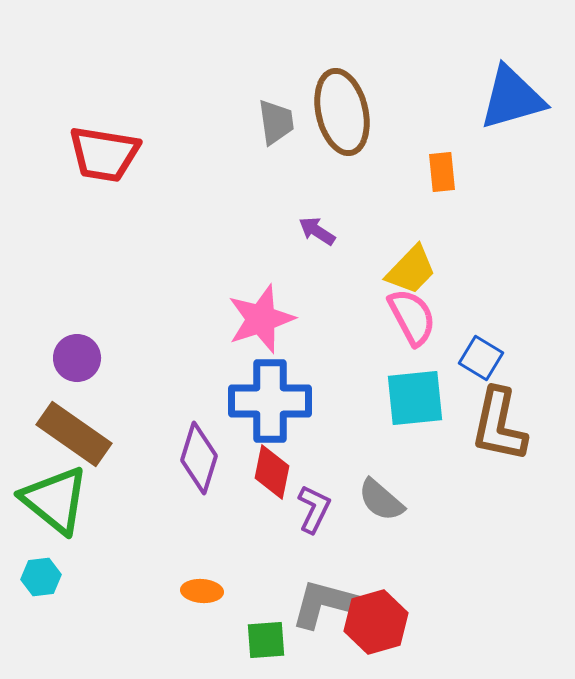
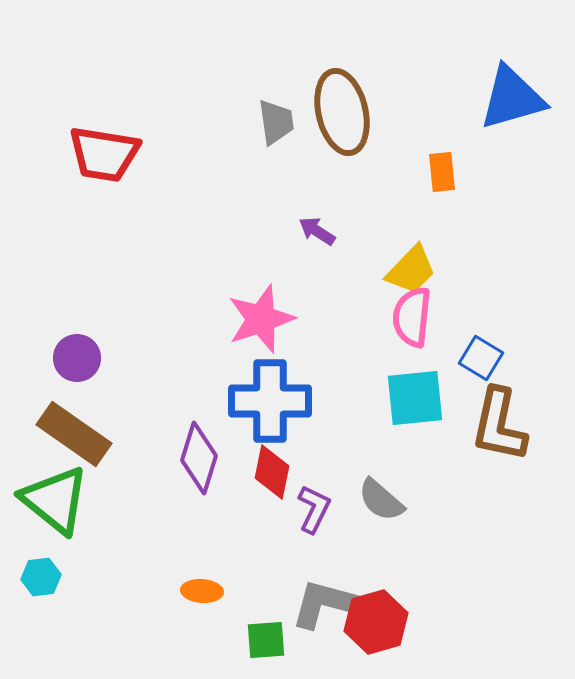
pink semicircle: rotated 146 degrees counterclockwise
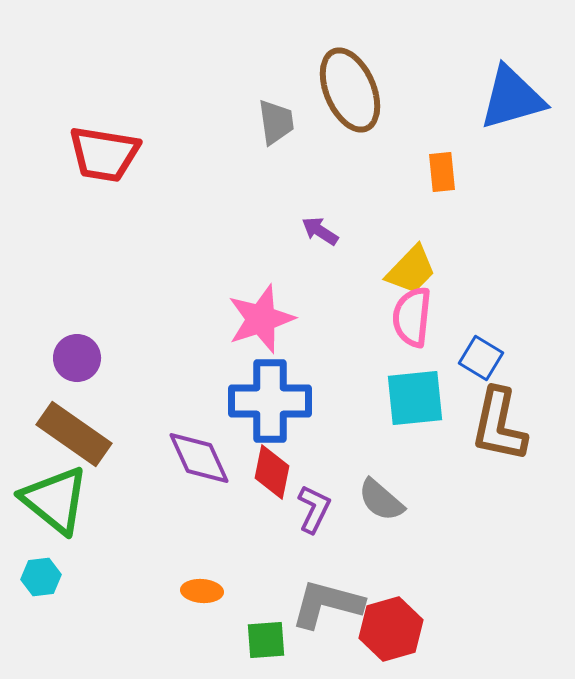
brown ellipse: moved 8 px right, 22 px up; rotated 10 degrees counterclockwise
purple arrow: moved 3 px right
purple diamond: rotated 42 degrees counterclockwise
red hexagon: moved 15 px right, 7 px down
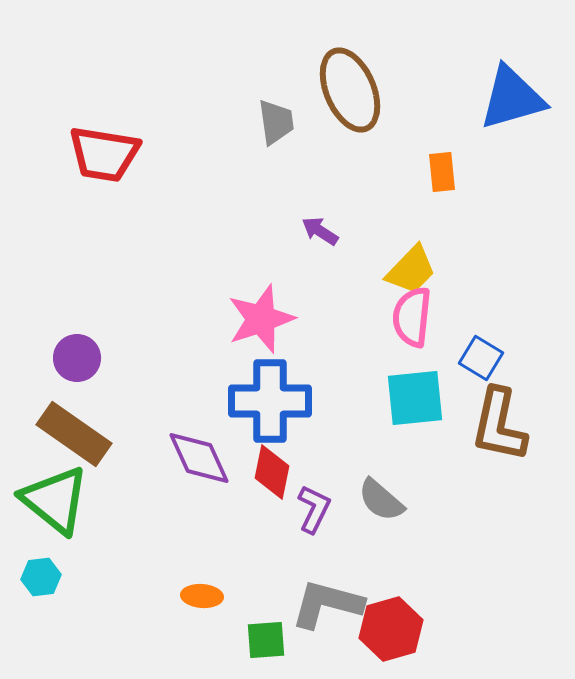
orange ellipse: moved 5 px down
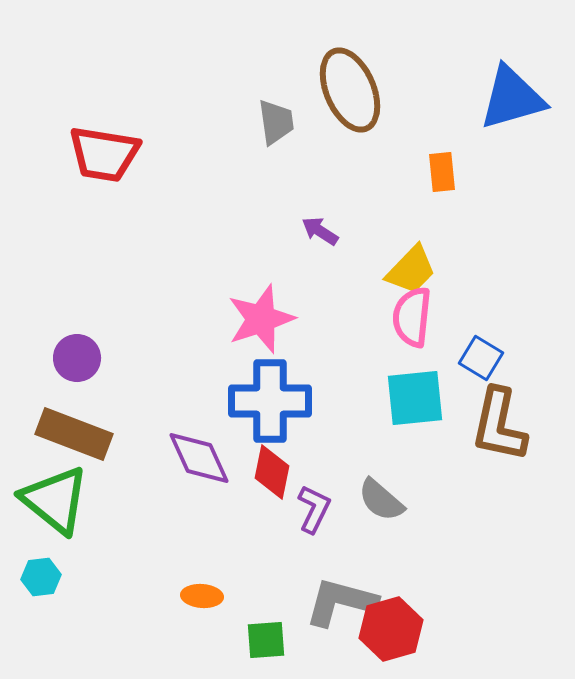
brown rectangle: rotated 14 degrees counterclockwise
gray L-shape: moved 14 px right, 2 px up
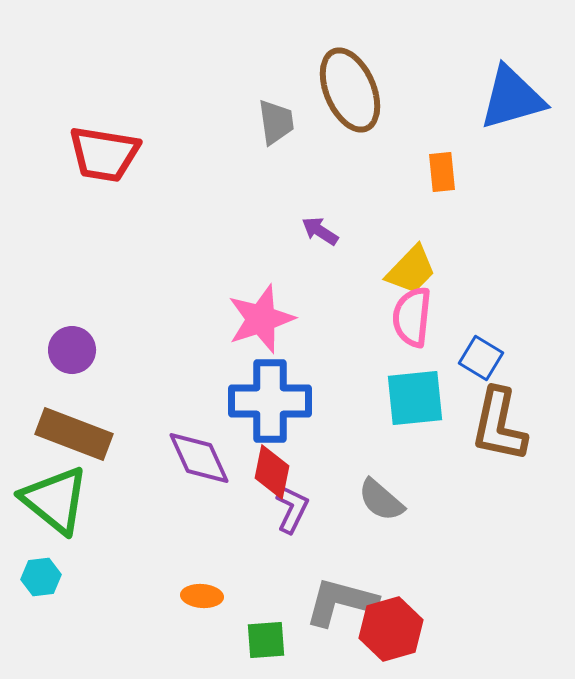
purple circle: moved 5 px left, 8 px up
purple L-shape: moved 22 px left
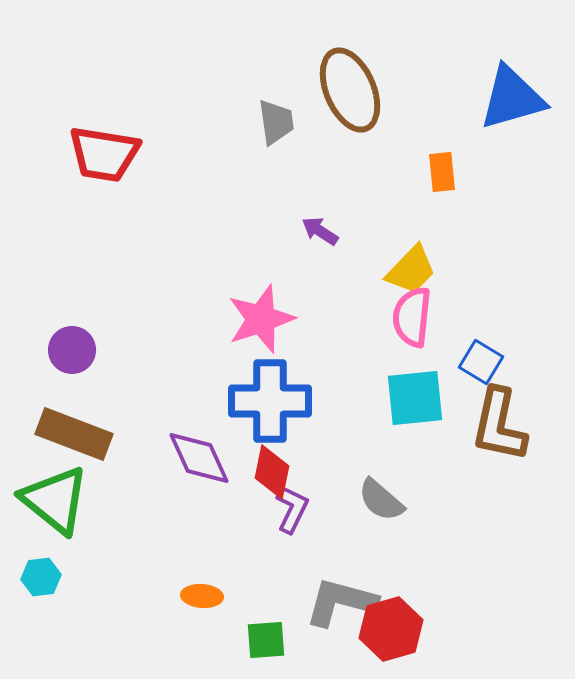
blue square: moved 4 px down
